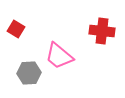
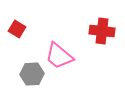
red square: moved 1 px right
gray hexagon: moved 3 px right, 1 px down
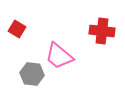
gray hexagon: rotated 10 degrees clockwise
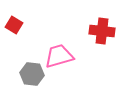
red square: moved 3 px left, 4 px up
pink trapezoid: rotated 124 degrees clockwise
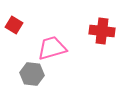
pink trapezoid: moved 7 px left, 8 px up
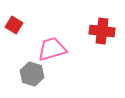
pink trapezoid: moved 1 px down
gray hexagon: rotated 10 degrees clockwise
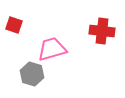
red square: rotated 12 degrees counterclockwise
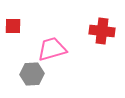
red square: moved 1 px left, 1 px down; rotated 18 degrees counterclockwise
gray hexagon: rotated 20 degrees counterclockwise
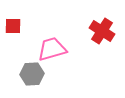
red cross: rotated 25 degrees clockwise
